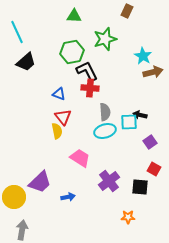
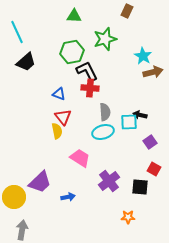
cyan ellipse: moved 2 px left, 1 px down
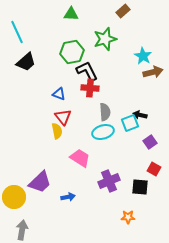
brown rectangle: moved 4 px left; rotated 24 degrees clockwise
green triangle: moved 3 px left, 2 px up
cyan square: moved 1 px right, 1 px down; rotated 18 degrees counterclockwise
purple cross: rotated 15 degrees clockwise
